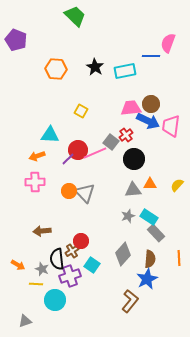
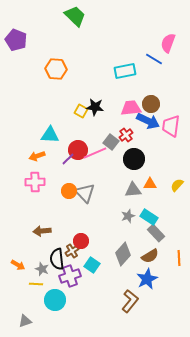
blue line at (151, 56): moved 3 px right, 3 px down; rotated 30 degrees clockwise
black star at (95, 67): moved 40 px down; rotated 24 degrees counterclockwise
brown semicircle at (150, 259): moved 3 px up; rotated 54 degrees clockwise
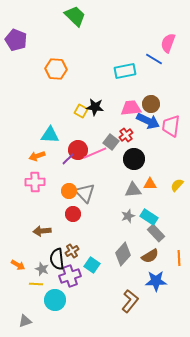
red circle at (81, 241): moved 8 px left, 27 px up
blue star at (147, 279): moved 9 px right, 2 px down; rotated 25 degrees clockwise
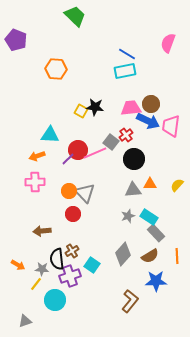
blue line at (154, 59): moved 27 px left, 5 px up
orange line at (179, 258): moved 2 px left, 2 px up
gray star at (42, 269): rotated 16 degrees counterclockwise
yellow line at (36, 284): rotated 56 degrees counterclockwise
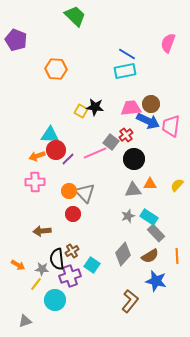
red circle at (78, 150): moved 22 px left
blue star at (156, 281): rotated 15 degrees clockwise
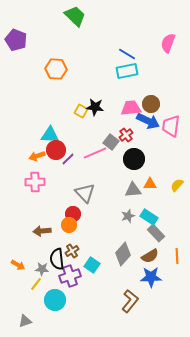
cyan rectangle at (125, 71): moved 2 px right
orange circle at (69, 191): moved 34 px down
blue star at (156, 281): moved 5 px left, 4 px up; rotated 15 degrees counterclockwise
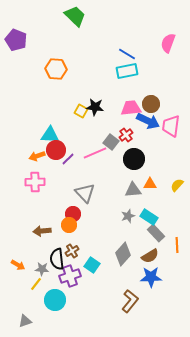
orange line at (177, 256): moved 11 px up
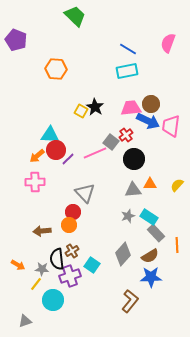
blue line at (127, 54): moved 1 px right, 5 px up
black star at (95, 107): rotated 24 degrees clockwise
orange arrow at (37, 156): rotated 21 degrees counterclockwise
red circle at (73, 214): moved 2 px up
cyan circle at (55, 300): moved 2 px left
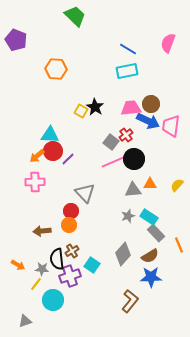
red circle at (56, 150): moved 3 px left, 1 px down
pink line at (95, 153): moved 18 px right, 9 px down
red circle at (73, 212): moved 2 px left, 1 px up
orange line at (177, 245): moved 2 px right; rotated 21 degrees counterclockwise
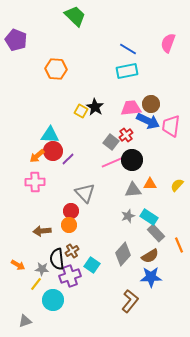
black circle at (134, 159): moved 2 px left, 1 px down
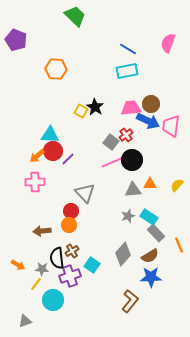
black semicircle at (57, 259): moved 1 px up
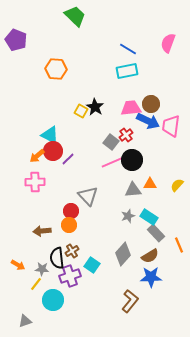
cyan triangle at (50, 135): rotated 24 degrees clockwise
gray triangle at (85, 193): moved 3 px right, 3 px down
